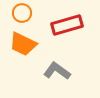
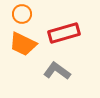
orange circle: moved 1 px down
red rectangle: moved 3 px left, 8 px down
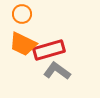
red rectangle: moved 15 px left, 17 px down
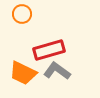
orange trapezoid: moved 29 px down
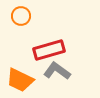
orange circle: moved 1 px left, 2 px down
orange trapezoid: moved 3 px left, 7 px down
